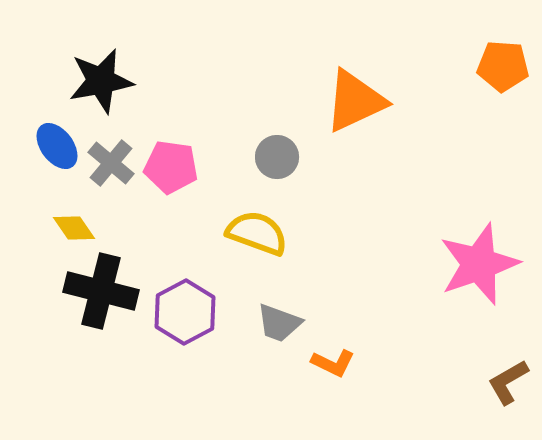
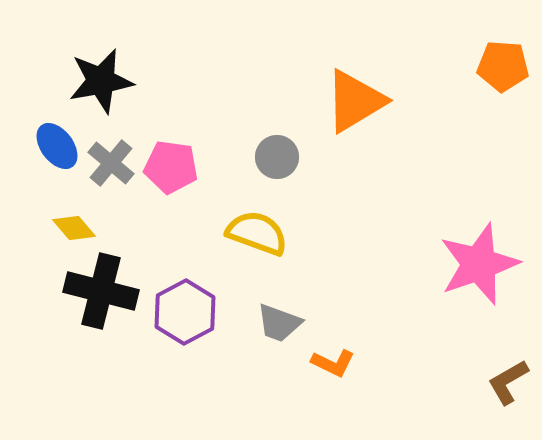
orange triangle: rotated 6 degrees counterclockwise
yellow diamond: rotated 6 degrees counterclockwise
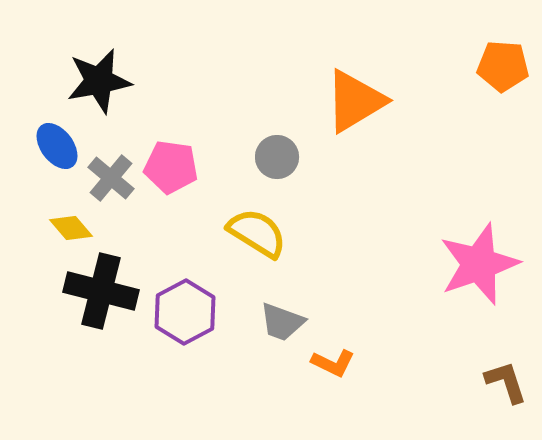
black star: moved 2 px left
gray cross: moved 15 px down
yellow diamond: moved 3 px left
yellow semicircle: rotated 12 degrees clockwise
gray trapezoid: moved 3 px right, 1 px up
brown L-shape: moved 2 px left; rotated 102 degrees clockwise
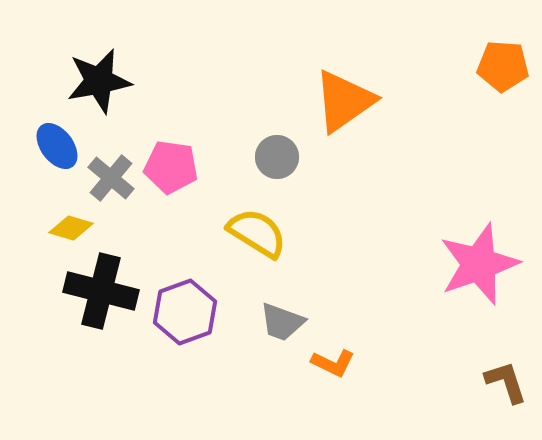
orange triangle: moved 11 px left; rotated 4 degrees counterclockwise
yellow diamond: rotated 33 degrees counterclockwise
purple hexagon: rotated 8 degrees clockwise
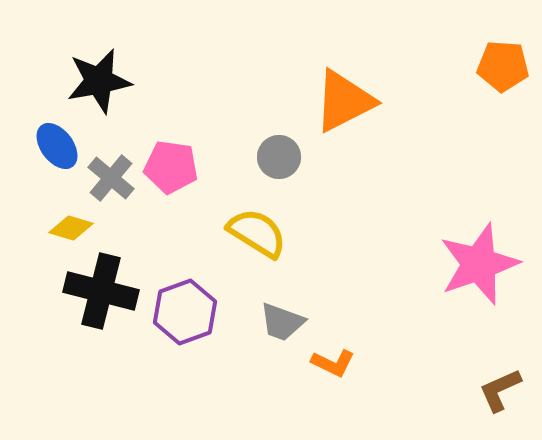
orange triangle: rotated 8 degrees clockwise
gray circle: moved 2 px right
brown L-shape: moved 6 px left, 8 px down; rotated 96 degrees counterclockwise
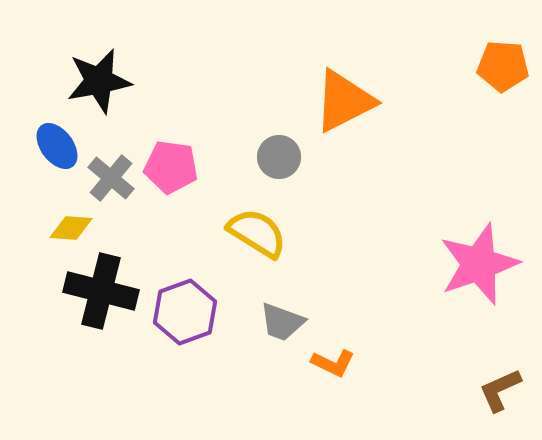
yellow diamond: rotated 12 degrees counterclockwise
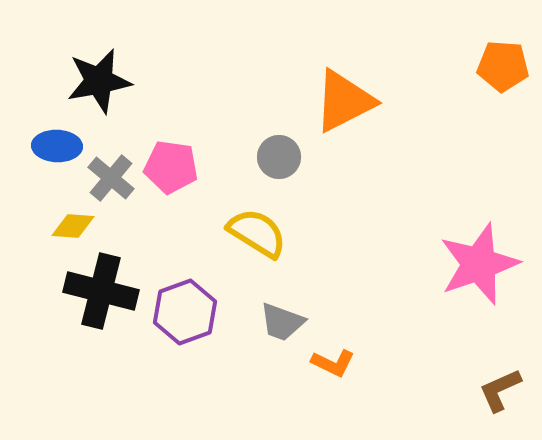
blue ellipse: rotated 51 degrees counterclockwise
yellow diamond: moved 2 px right, 2 px up
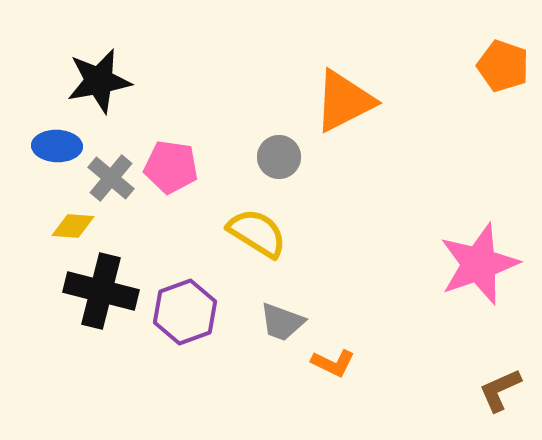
orange pentagon: rotated 15 degrees clockwise
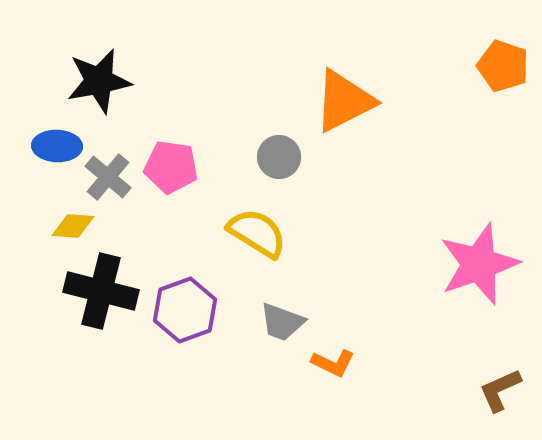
gray cross: moved 3 px left, 1 px up
purple hexagon: moved 2 px up
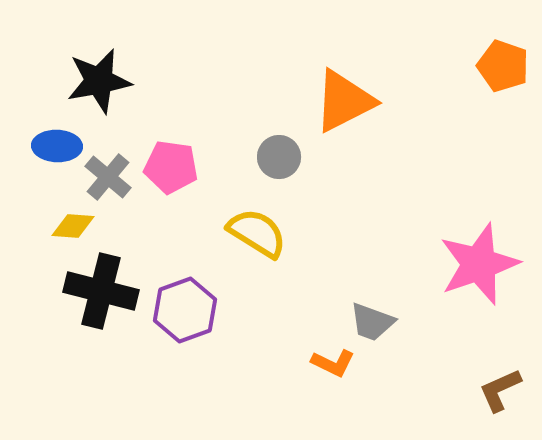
gray trapezoid: moved 90 px right
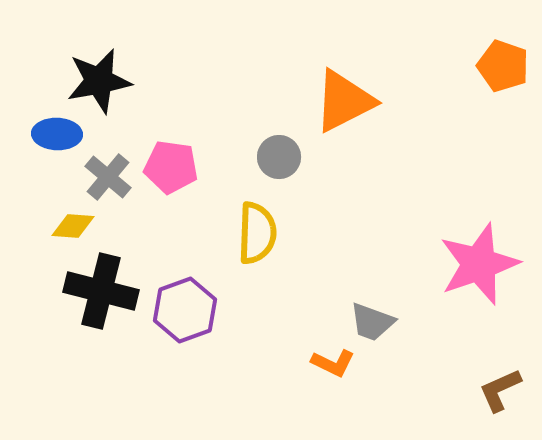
blue ellipse: moved 12 px up
yellow semicircle: rotated 60 degrees clockwise
